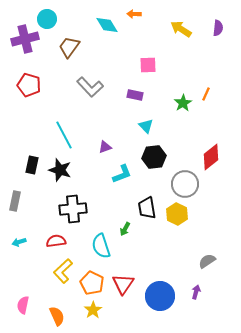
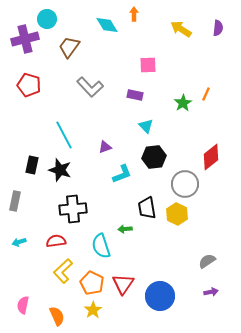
orange arrow: rotated 88 degrees clockwise
green arrow: rotated 56 degrees clockwise
purple arrow: moved 15 px right; rotated 64 degrees clockwise
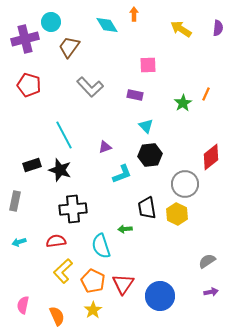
cyan circle: moved 4 px right, 3 px down
black hexagon: moved 4 px left, 2 px up
black rectangle: rotated 60 degrees clockwise
orange pentagon: moved 1 px right, 2 px up
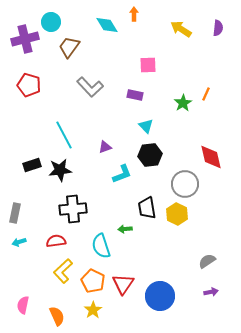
red diamond: rotated 64 degrees counterclockwise
black star: rotated 25 degrees counterclockwise
gray rectangle: moved 12 px down
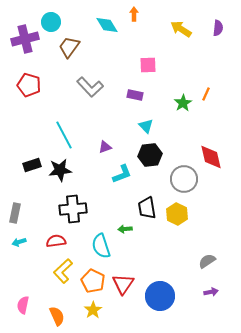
gray circle: moved 1 px left, 5 px up
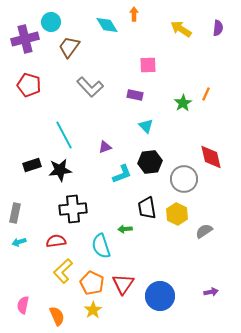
black hexagon: moved 7 px down
gray semicircle: moved 3 px left, 30 px up
orange pentagon: moved 1 px left, 2 px down
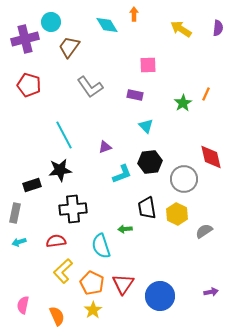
gray L-shape: rotated 8 degrees clockwise
black rectangle: moved 20 px down
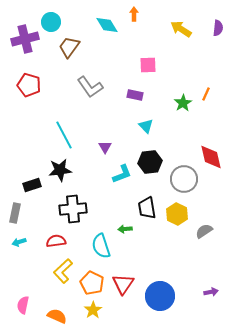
purple triangle: rotated 40 degrees counterclockwise
orange semicircle: rotated 42 degrees counterclockwise
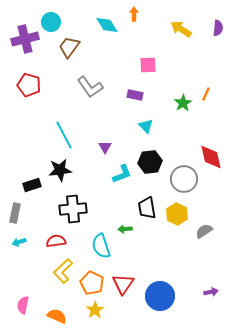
yellow star: moved 2 px right
